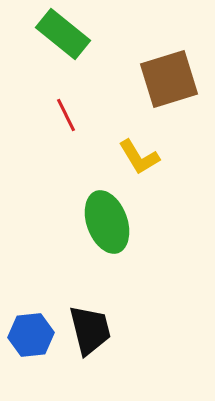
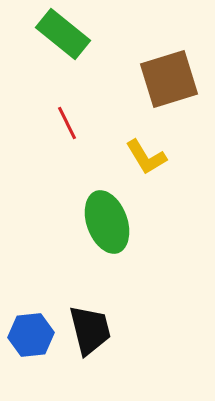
red line: moved 1 px right, 8 px down
yellow L-shape: moved 7 px right
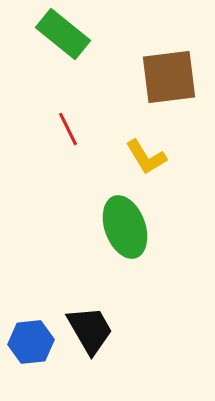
brown square: moved 2 px up; rotated 10 degrees clockwise
red line: moved 1 px right, 6 px down
green ellipse: moved 18 px right, 5 px down
black trapezoid: rotated 16 degrees counterclockwise
blue hexagon: moved 7 px down
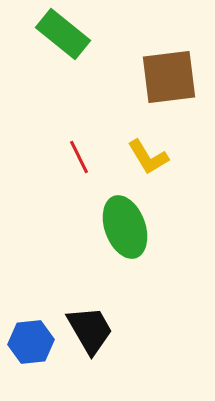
red line: moved 11 px right, 28 px down
yellow L-shape: moved 2 px right
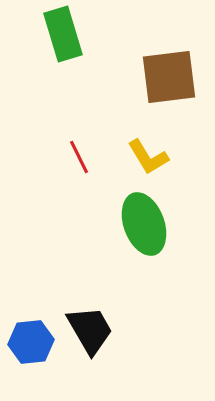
green rectangle: rotated 34 degrees clockwise
green ellipse: moved 19 px right, 3 px up
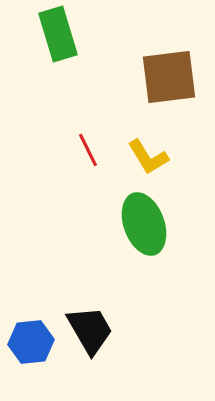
green rectangle: moved 5 px left
red line: moved 9 px right, 7 px up
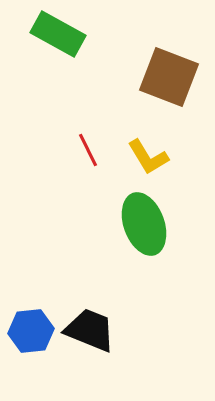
green rectangle: rotated 44 degrees counterclockwise
brown square: rotated 28 degrees clockwise
black trapezoid: rotated 38 degrees counterclockwise
blue hexagon: moved 11 px up
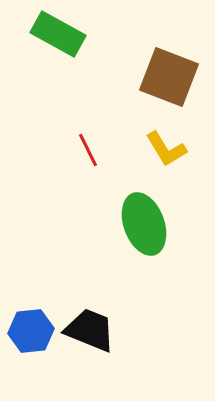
yellow L-shape: moved 18 px right, 8 px up
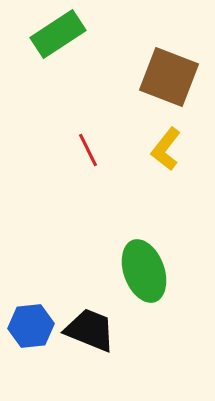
green rectangle: rotated 62 degrees counterclockwise
yellow L-shape: rotated 69 degrees clockwise
green ellipse: moved 47 px down
blue hexagon: moved 5 px up
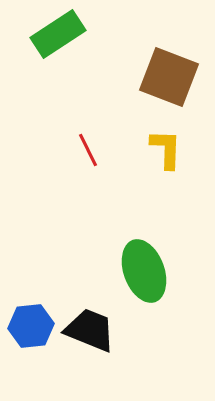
yellow L-shape: rotated 144 degrees clockwise
